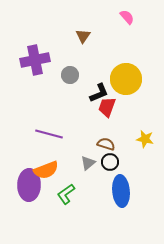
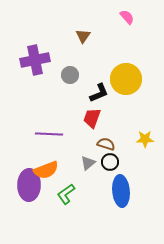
red trapezoid: moved 15 px left, 11 px down
purple line: rotated 12 degrees counterclockwise
yellow star: rotated 12 degrees counterclockwise
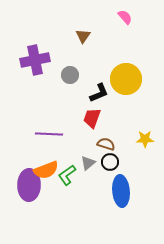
pink semicircle: moved 2 px left
green L-shape: moved 1 px right, 19 px up
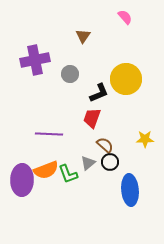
gray circle: moved 1 px up
brown semicircle: moved 1 px left, 1 px down; rotated 24 degrees clockwise
green L-shape: moved 1 px right, 1 px up; rotated 75 degrees counterclockwise
purple ellipse: moved 7 px left, 5 px up
blue ellipse: moved 9 px right, 1 px up
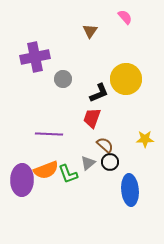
brown triangle: moved 7 px right, 5 px up
purple cross: moved 3 px up
gray circle: moved 7 px left, 5 px down
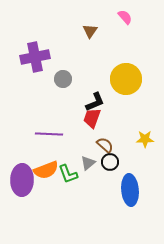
black L-shape: moved 4 px left, 9 px down
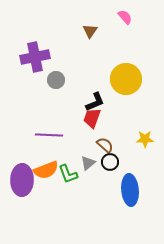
gray circle: moved 7 px left, 1 px down
purple line: moved 1 px down
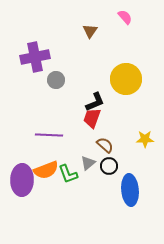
black circle: moved 1 px left, 4 px down
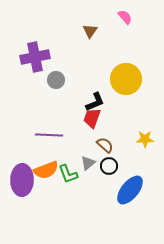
blue ellipse: rotated 44 degrees clockwise
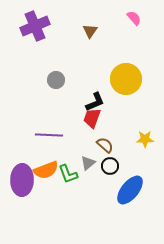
pink semicircle: moved 9 px right, 1 px down
purple cross: moved 31 px up; rotated 12 degrees counterclockwise
black circle: moved 1 px right
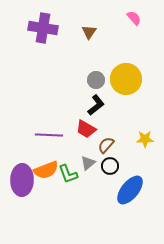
purple cross: moved 8 px right, 2 px down; rotated 32 degrees clockwise
brown triangle: moved 1 px left, 1 px down
gray circle: moved 40 px right
black L-shape: moved 1 px right, 3 px down; rotated 15 degrees counterclockwise
red trapezoid: moved 6 px left, 11 px down; rotated 80 degrees counterclockwise
brown semicircle: moved 1 px right; rotated 90 degrees counterclockwise
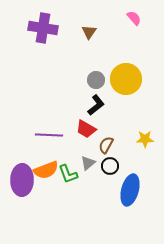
brown semicircle: rotated 12 degrees counterclockwise
blue ellipse: rotated 24 degrees counterclockwise
